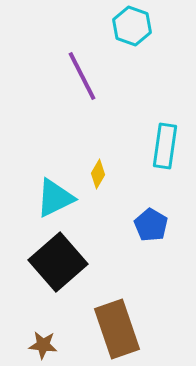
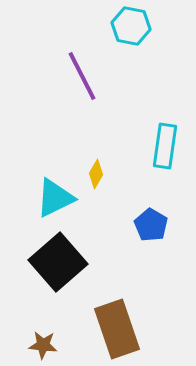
cyan hexagon: moved 1 px left; rotated 9 degrees counterclockwise
yellow diamond: moved 2 px left
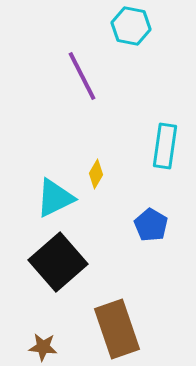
brown star: moved 2 px down
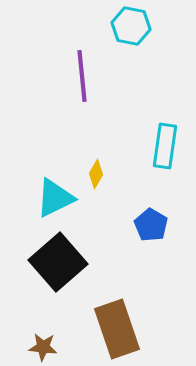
purple line: rotated 21 degrees clockwise
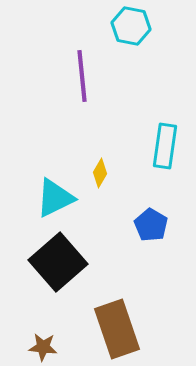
yellow diamond: moved 4 px right, 1 px up
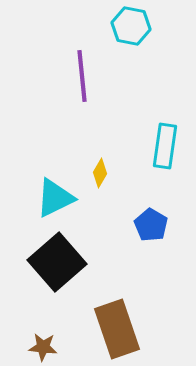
black square: moved 1 px left
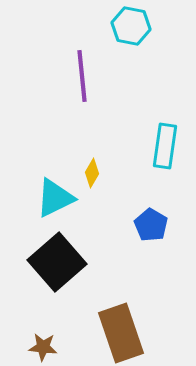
yellow diamond: moved 8 px left
brown rectangle: moved 4 px right, 4 px down
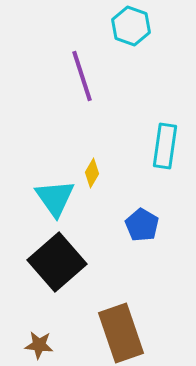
cyan hexagon: rotated 9 degrees clockwise
purple line: rotated 12 degrees counterclockwise
cyan triangle: rotated 39 degrees counterclockwise
blue pentagon: moved 9 px left
brown star: moved 4 px left, 2 px up
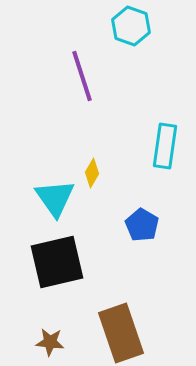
black square: rotated 28 degrees clockwise
brown star: moved 11 px right, 3 px up
